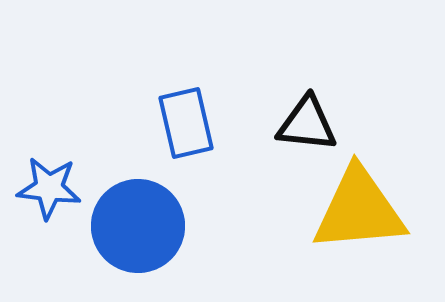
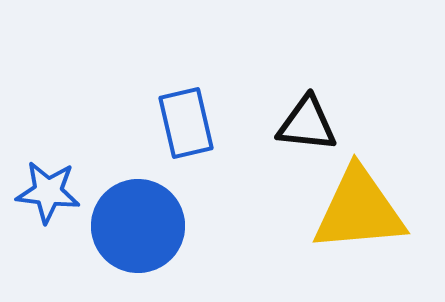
blue star: moved 1 px left, 4 px down
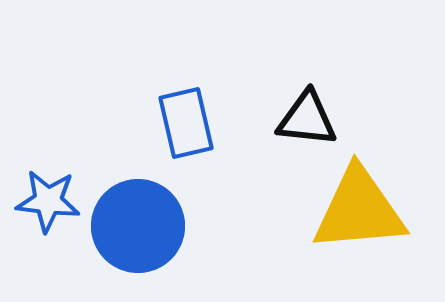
black triangle: moved 5 px up
blue star: moved 9 px down
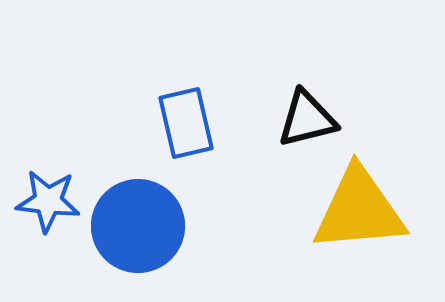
black triangle: rotated 20 degrees counterclockwise
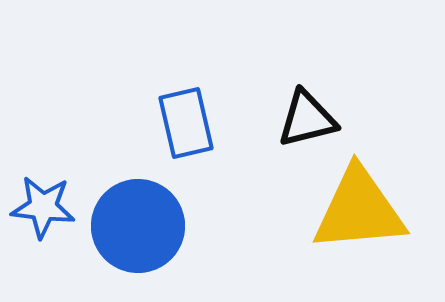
blue star: moved 5 px left, 6 px down
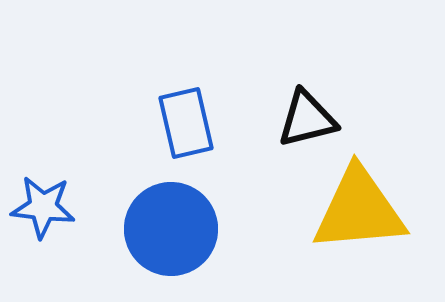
blue circle: moved 33 px right, 3 px down
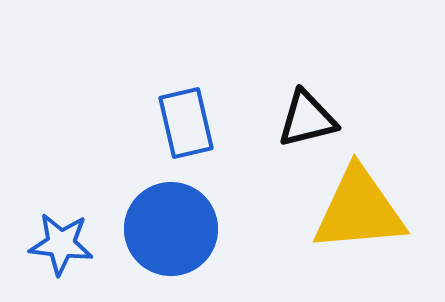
blue star: moved 18 px right, 37 px down
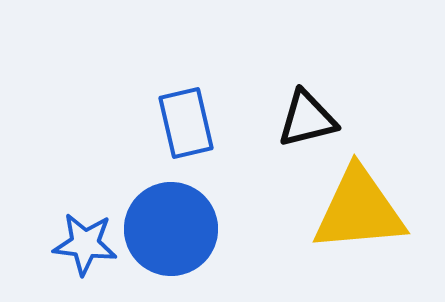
blue star: moved 24 px right
